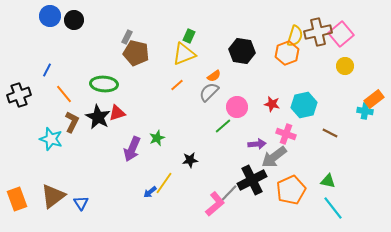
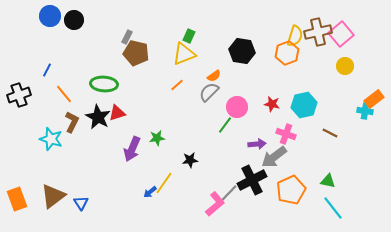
green line at (223, 126): moved 2 px right, 1 px up; rotated 12 degrees counterclockwise
green star at (157, 138): rotated 14 degrees clockwise
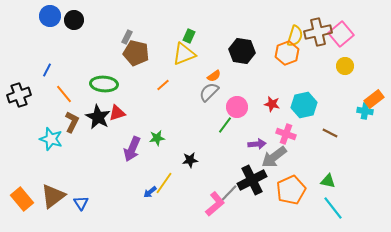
orange line at (177, 85): moved 14 px left
orange rectangle at (17, 199): moved 5 px right; rotated 20 degrees counterclockwise
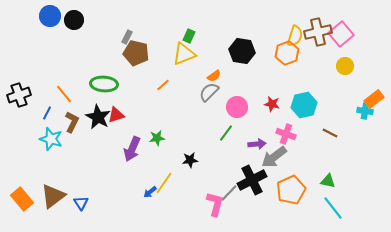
blue line at (47, 70): moved 43 px down
red triangle at (117, 113): moved 1 px left, 2 px down
green line at (225, 125): moved 1 px right, 8 px down
pink L-shape at (215, 204): rotated 35 degrees counterclockwise
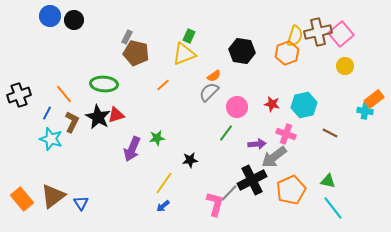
blue arrow at (150, 192): moved 13 px right, 14 px down
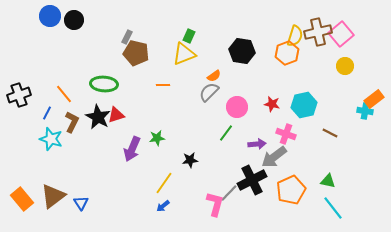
orange line at (163, 85): rotated 40 degrees clockwise
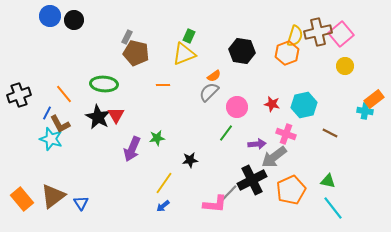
red triangle at (116, 115): rotated 42 degrees counterclockwise
brown L-shape at (72, 122): moved 12 px left, 2 px down; rotated 125 degrees clockwise
pink L-shape at (215, 204): rotated 80 degrees clockwise
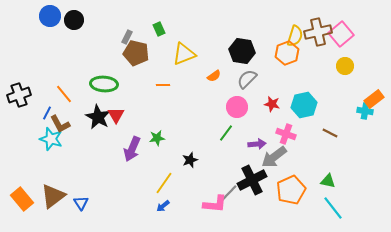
green rectangle at (189, 36): moved 30 px left, 7 px up; rotated 48 degrees counterclockwise
gray semicircle at (209, 92): moved 38 px right, 13 px up
black star at (190, 160): rotated 14 degrees counterclockwise
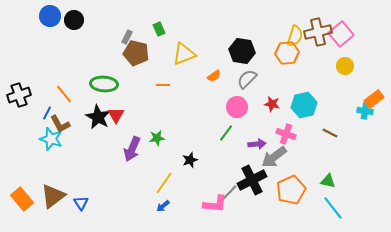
orange hexagon at (287, 53): rotated 15 degrees clockwise
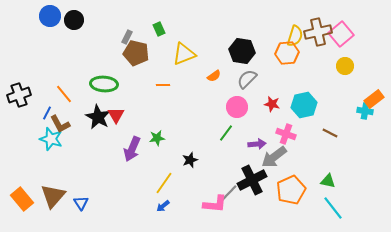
brown triangle at (53, 196): rotated 12 degrees counterclockwise
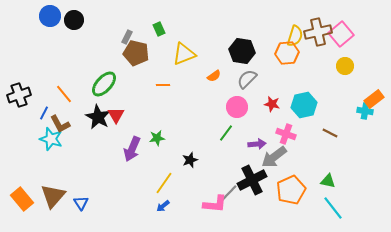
green ellipse at (104, 84): rotated 52 degrees counterclockwise
blue line at (47, 113): moved 3 px left
